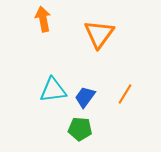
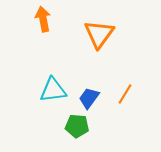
blue trapezoid: moved 4 px right, 1 px down
green pentagon: moved 3 px left, 3 px up
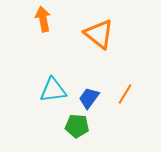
orange triangle: rotated 28 degrees counterclockwise
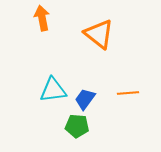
orange arrow: moved 1 px left, 1 px up
orange line: moved 3 px right, 1 px up; rotated 55 degrees clockwise
blue trapezoid: moved 4 px left, 1 px down
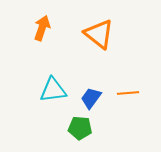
orange arrow: moved 10 px down; rotated 30 degrees clockwise
blue trapezoid: moved 6 px right, 1 px up
green pentagon: moved 3 px right, 2 px down
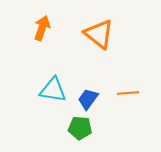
cyan triangle: rotated 16 degrees clockwise
blue trapezoid: moved 3 px left, 1 px down
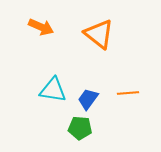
orange arrow: moved 1 px left, 1 px up; rotated 95 degrees clockwise
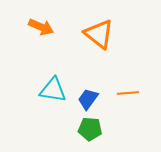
green pentagon: moved 10 px right, 1 px down
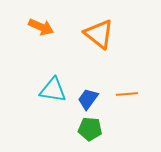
orange line: moved 1 px left, 1 px down
